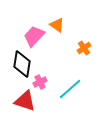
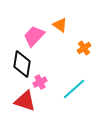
orange triangle: moved 3 px right
cyan line: moved 4 px right
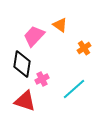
pink cross: moved 2 px right, 3 px up
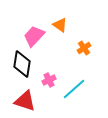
pink cross: moved 7 px right, 1 px down
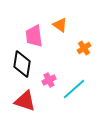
pink trapezoid: rotated 50 degrees counterclockwise
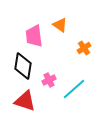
black diamond: moved 1 px right, 2 px down
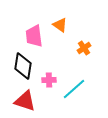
pink cross: rotated 24 degrees clockwise
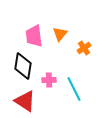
orange triangle: moved 9 px down; rotated 35 degrees clockwise
cyan line: rotated 75 degrees counterclockwise
red triangle: rotated 15 degrees clockwise
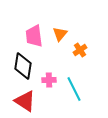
orange cross: moved 4 px left, 2 px down
